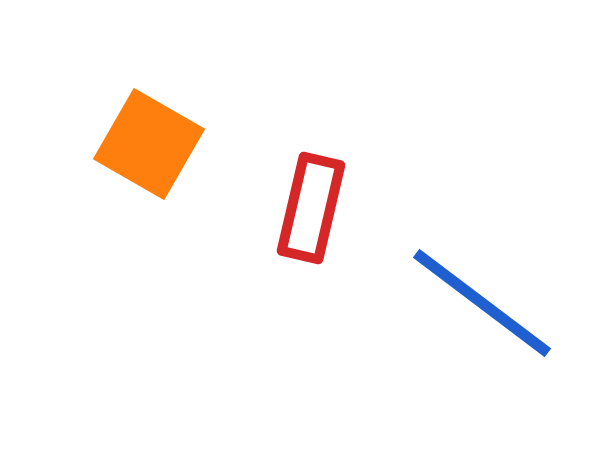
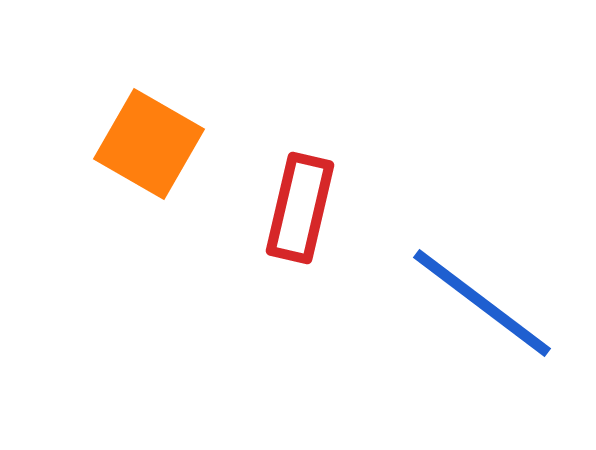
red rectangle: moved 11 px left
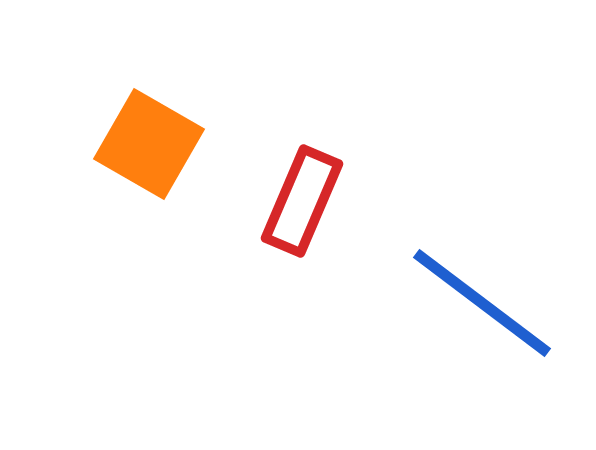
red rectangle: moved 2 px right, 7 px up; rotated 10 degrees clockwise
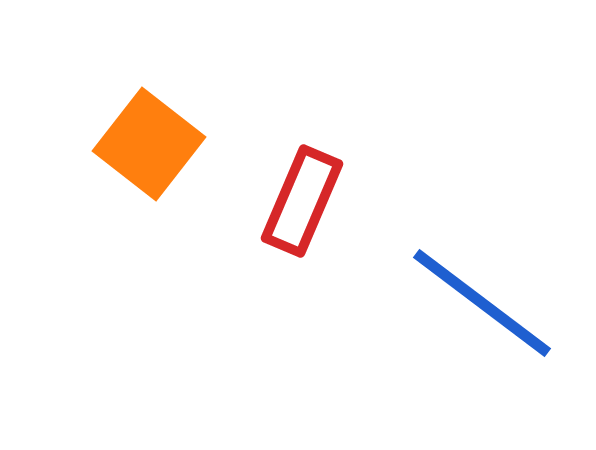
orange square: rotated 8 degrees clockwise
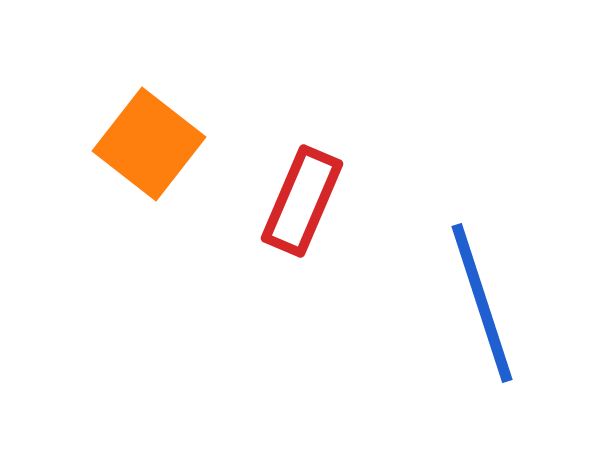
blue line: rotated 35 degrees clockwise
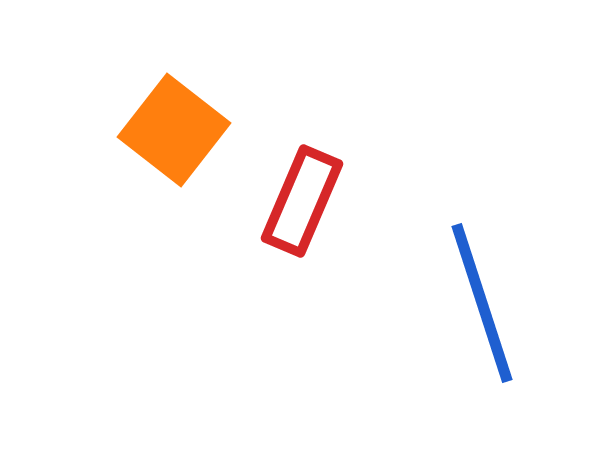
orange square: moved 25 px right, 14 px up
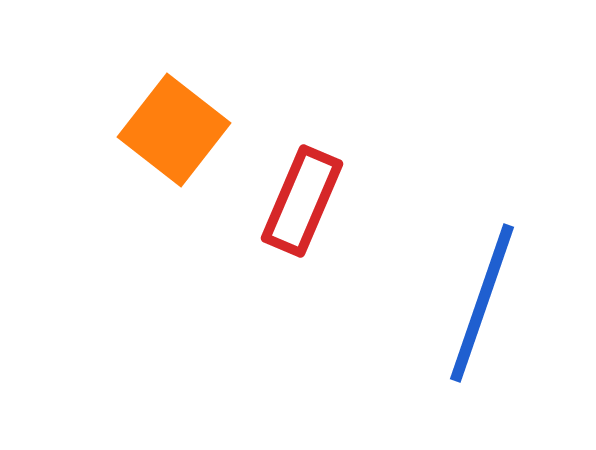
blue line: rotated 37 degrees clockwise
